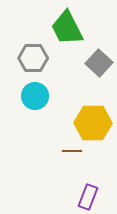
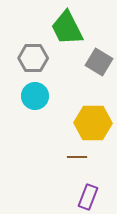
gray square: moved 1 px up; rotated 12 degrees counterclockwise
brown line: moved 5 px right, 6 px down
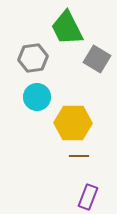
gray hexagon: rotated 8 degrees counterclockwise
gray square: moved 2 px left, 3 px up
cyan circle: moved 2 px right, 1 px down
yellow hexagon: moved 20 px left
brown line: moved 2 px right, 1 px up
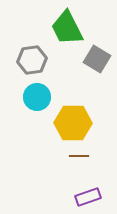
gray hexagon: moved 1 px left, 2 px down
purple rectangle: rotated 50 degrees clockwise
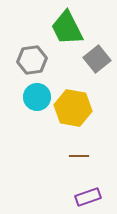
gray square: rotated 20 degrees clockwise
yellow hexagon: moved 15 px up; rotated 9 degrees clockwise
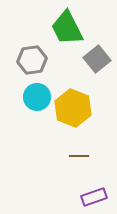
yellow hexagon: rotated 12 degrees clockwise
purple rectangle: moved 6 px right
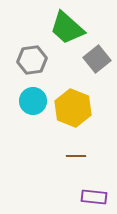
green trapezoid: rotated 21 degrees counterclockwise
cyan circle: moved 4 px left, 4 px down
brown line: moved 3 px left
purple rectangle: rotated 25 degrees clockwise
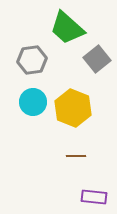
cyan circle: moved 1 px down
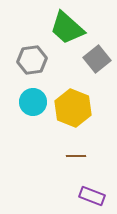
purple rectangle: moved 2 px left, 1 px up; rotated 15 degrees clockwise
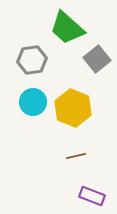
brown line: rotated 12 degrees counterclockwise
